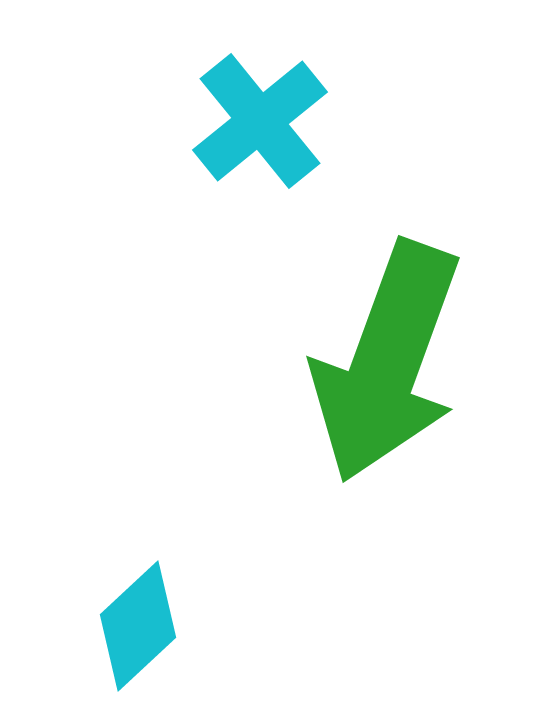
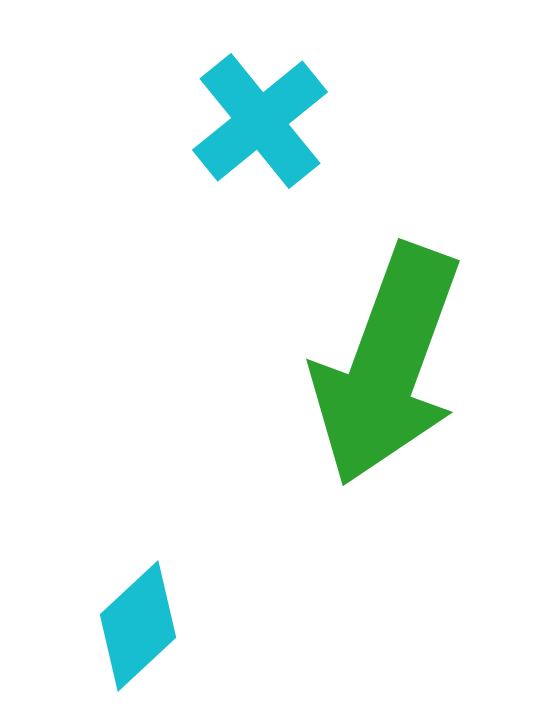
green arrow: moved 3 px down
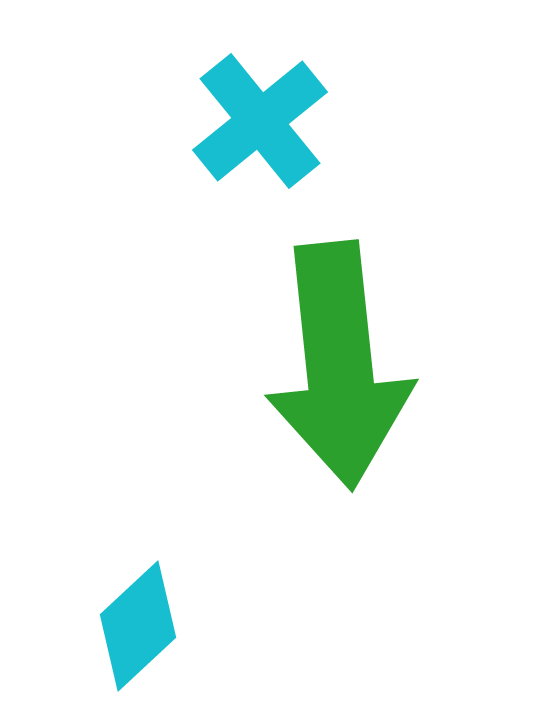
green arrow: moved 48 px left; rotated 26 degrees counterclockwise
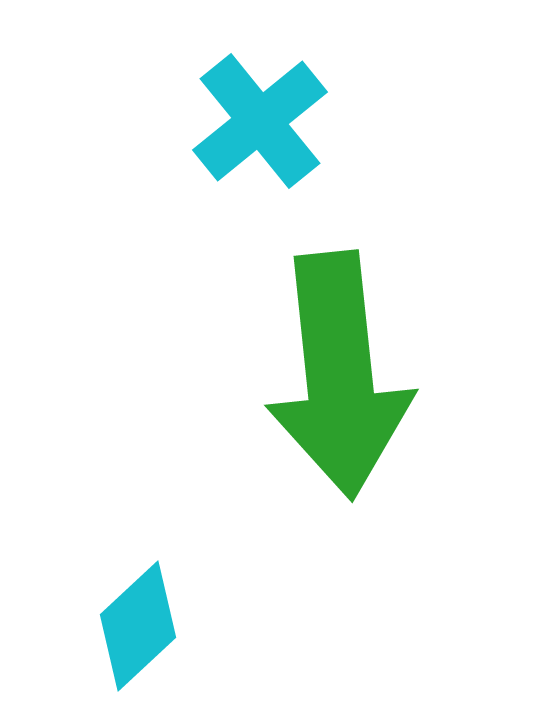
green arrow: moved 10 px down
